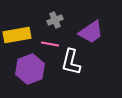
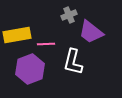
gray cross: moved 14 px right, 5 px up
purple trapezoid: rotated 72 degrees clockwise
pink line: moved 4 px left; rotated 12 degrees counterclockwise
white L-shape: moved 2 px right
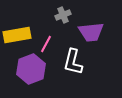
gray cross: moved 6 px left
purple trapezoid: rotated 44 degrees counterclockwise
pink line: rotated 60 degrees counterclockwise
purple hexagon: moved 1 px right
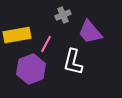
purple trapezoid: moved 1 px left; rotated 56 degrees clockwise
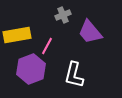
pink line: moved 1 px right, 2 px down
white L-shape: moved 1 px right, 13 px down
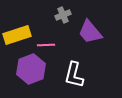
yellow rectangle: rotated 8 degrees counterclockwise
pink line: moved 1 px left, 1 px up; rotated 60 degrees clockwise
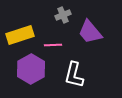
yellow rectangle: moved 3 px right
pink line: moved 7 px right
purple hexagon: rotated 8 degrees counterclockwise
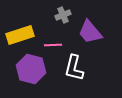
purple hexagon: rotated 16 degrees counterclockwise
white L-shape: moved 7 px up
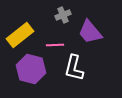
yellow rectangle: rotated 20 degrees counterclockwise
pink line: moved 2 px right
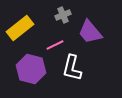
yellow rectangle: moved 7 px up
pink line: rotated 24 degrees counterclockwise
white L-shape: moved 2 px left
